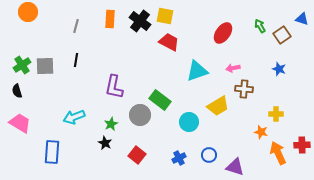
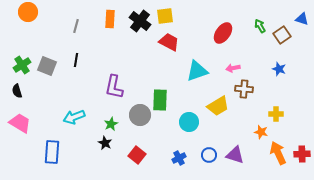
yellow square: rotated 18 degrees counterclockwise
gray square: moved 2 px right; rotated 24 degrees clockwise
green rectangle: rotated 55 degrees clockwise
red cross: moved 9 px down
purple triangle: moved 12 px up
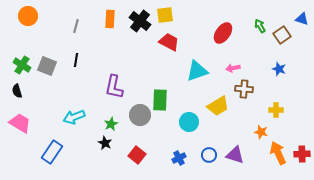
orange circle: moved 4 px down
yellow square: moved 1 px up
green cross: rotated 24 degrees counterclockwise
yellow cross: moved 4 px up
blue rectangle: rotated 30 degrees clockwise
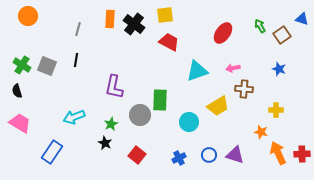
black cross: moved 6 px left, 3 px down
gray line: moved 2 px right, 3 px down
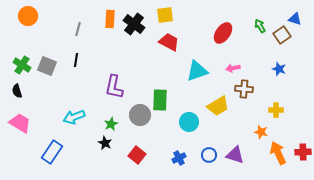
blue triangle: moved 7 px left
red cross: moved 1 px right, 2 px up
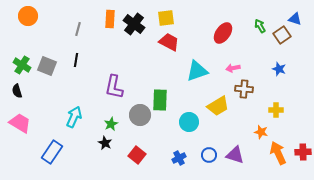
yellow square: moved 1 px right, 3 px down
cyan arrow: rotated 135 degrees clockwise
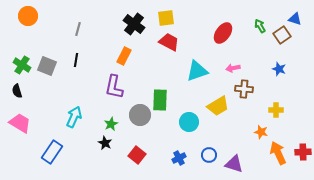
orange rectangle: moved 14 px right, 37 px down; rotated 24 degrees clockwise
purple triangle: moved 1 px left, 9 px down
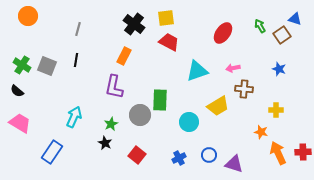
black semicircle: rotated 32 degrees counterclockwise
